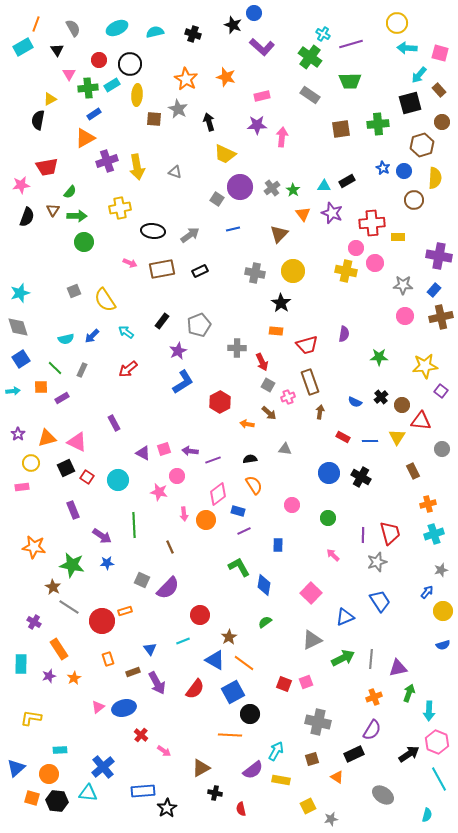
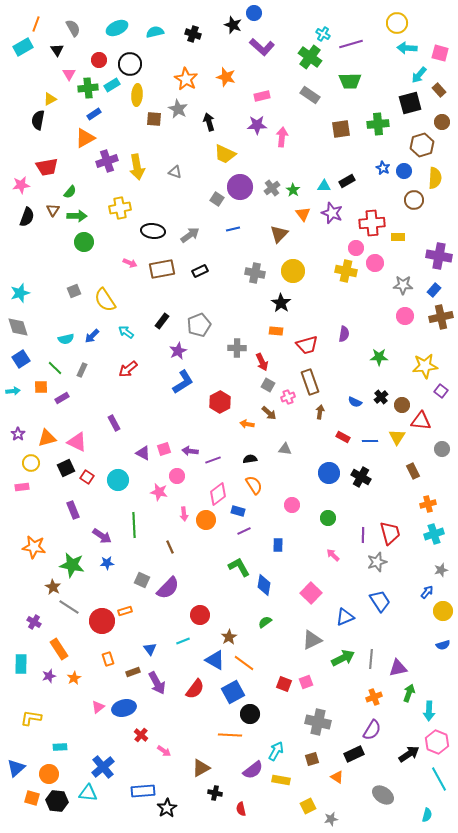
cyan rectangle at (60, 750): moved 3 px up
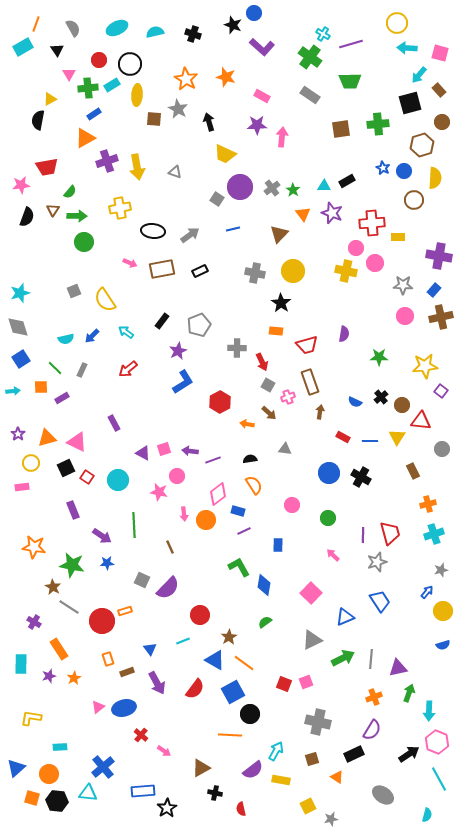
pink rectangle at (262, 96): rotated 42 degrees clockwise
brown rectangle at (133, 672): moved 6 px left
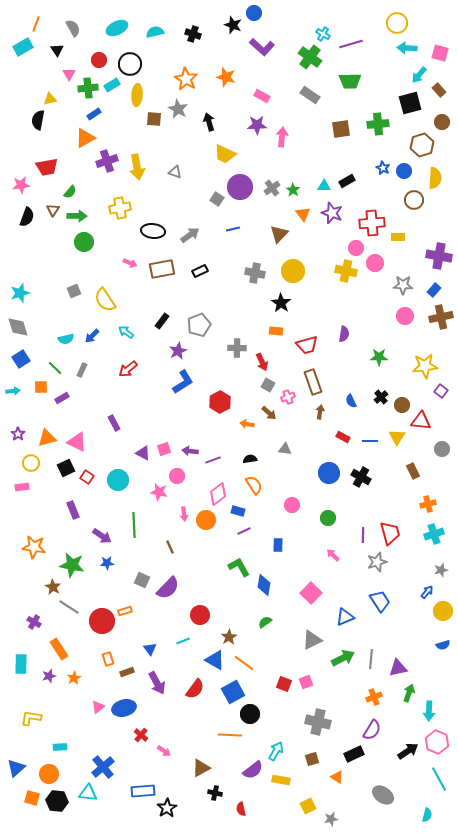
yellow triangle at (50, 99): rotated 16 degrees clockwise
brown rectangle at (310, 382): moved 3 px right
blue semicircle at (355, 402): moved 4 px left, 1 px up; rotated 40 degrees clockwise
black arrow at (409, 754): moved 1 px left, 3 px up
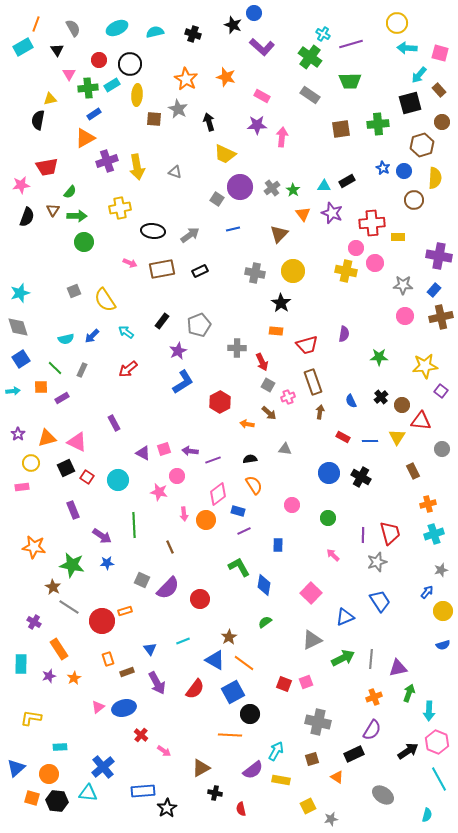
red circle at (200, 615): moved 16 px up
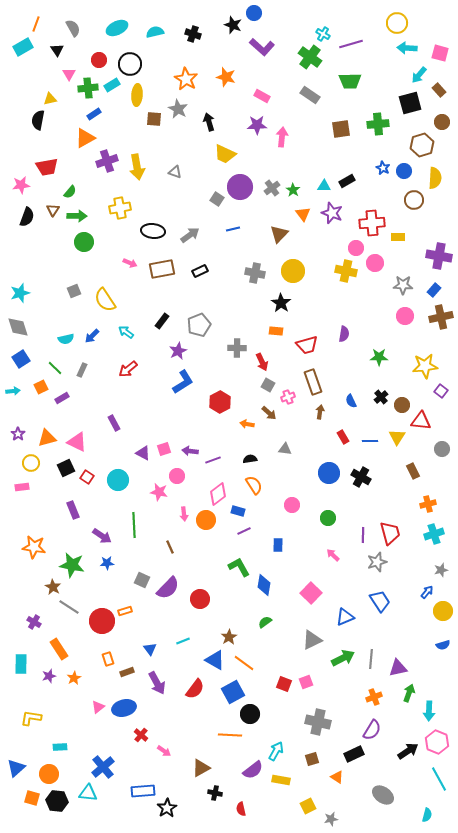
orange square at (41, 387): rotated 24 degrees counterclockwise
red rectangle at (343, 437): rotated 32 degrees clockwise
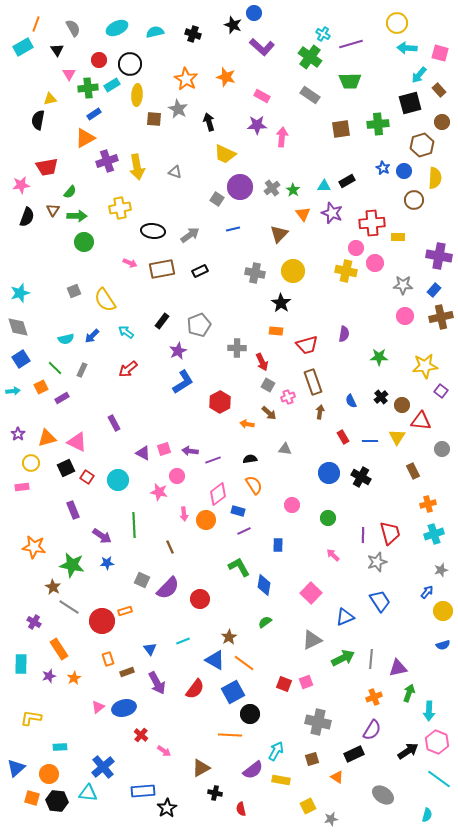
cyan line at (439, 779): rotated 25 degrees counterclockwise
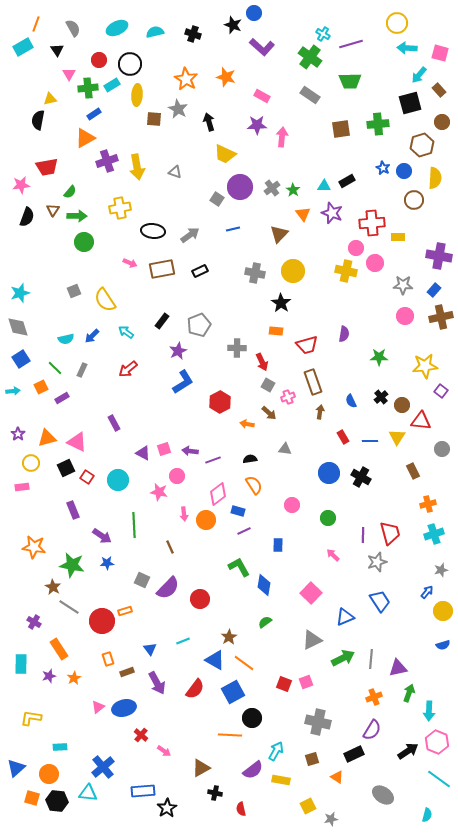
black circle at (250, 714): moved 2 px right, 4 px down
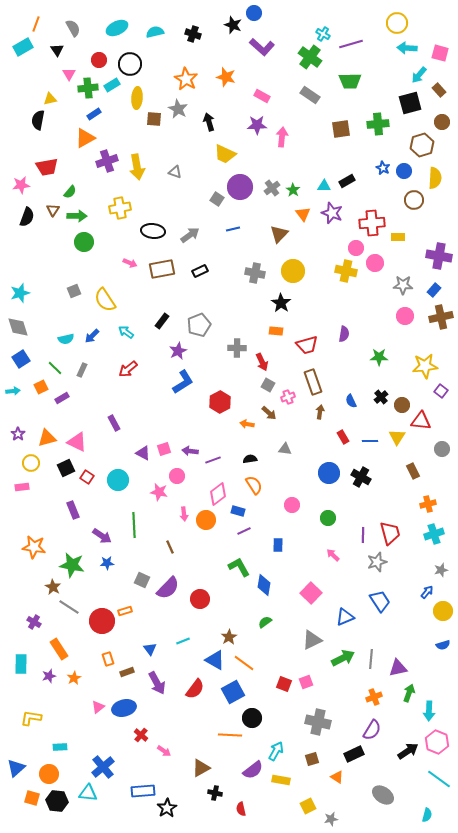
yellow ellipse at (137, 95): moved 3 px down
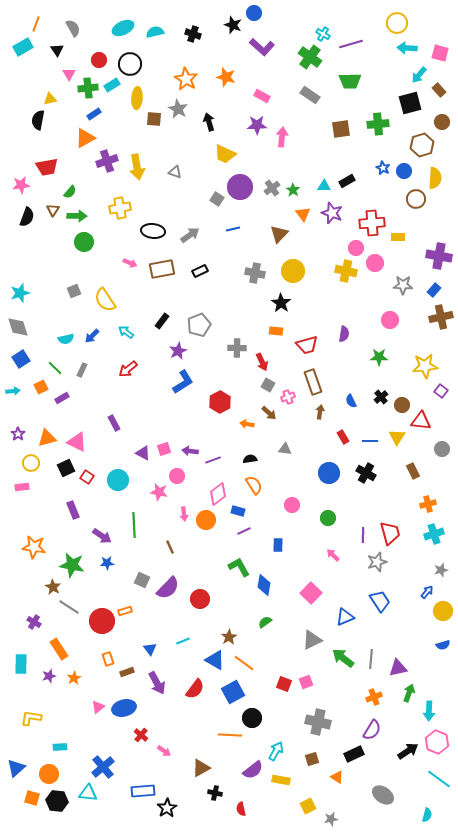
cyan ellipse at (117, 28): moved 6 px right
brown circle at (414, 200): moved 2 px right, 1 px up
pink circle at (405, 316): moved 15 px left, 4 px down
black cross at (361, 477): moved 5 px right, 4 px up
green arrow at (343, 658): rotated 115 degrees counterclockwise
